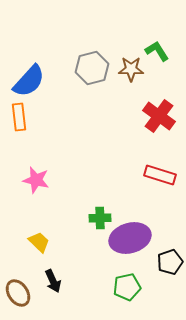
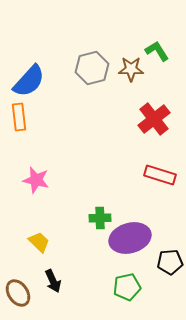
red cross: moved 5 px left, 3 px down; rotated 16 degrees clockwise
black pentagon: rotated 15 degrees clockwise
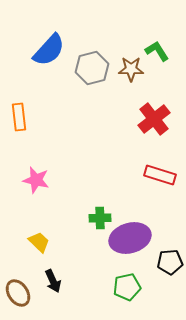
blue semicircle: moved 20 px right, 31 px up
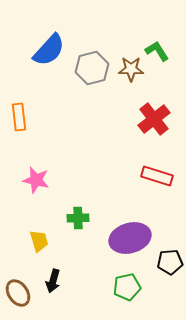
red rectangle: moved 3 px left, 1 px down
green cross: moved 22 px left
yellow trapezoid: moved 1 px up; rotated 30 degrees clockwise
black arrow: rotated 40 degrees clockwise
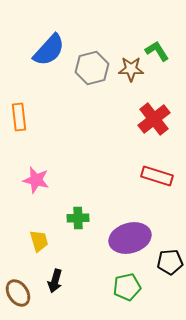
black arrow: moved 2 px right
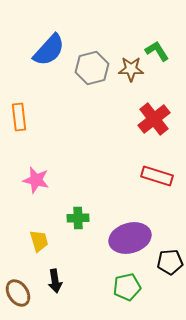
black arrow: rotated 25 degrees counterclockwise
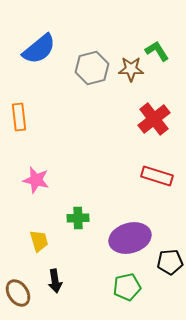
blue semicircle: moved 10 px left, 1 px up; rotated 9 degrees clockwise
